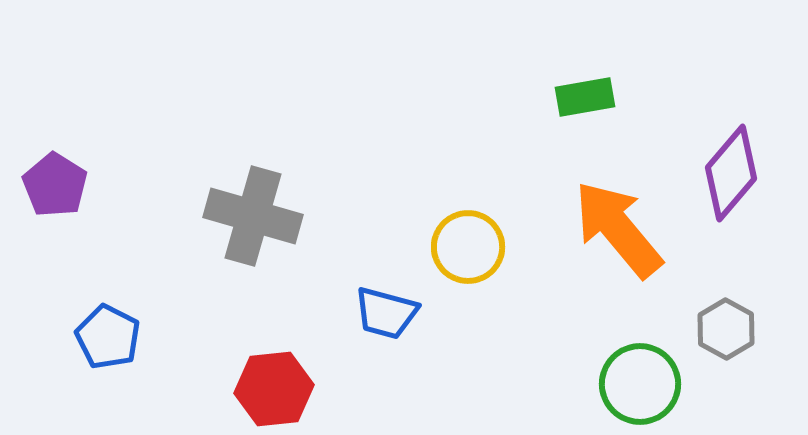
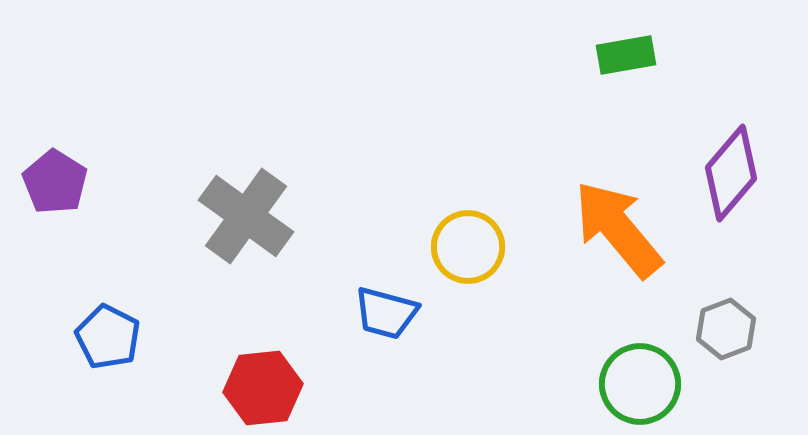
green rectangle: moved 41 px right, 42 px up
purple pentagon: moved 3 px up
gray cross: moved 7 px left; rotated 20 degrees clockwise
gray hexagon: rotated 10 degrees clockwise
red hexagon: moved 11 px left, 1 px up
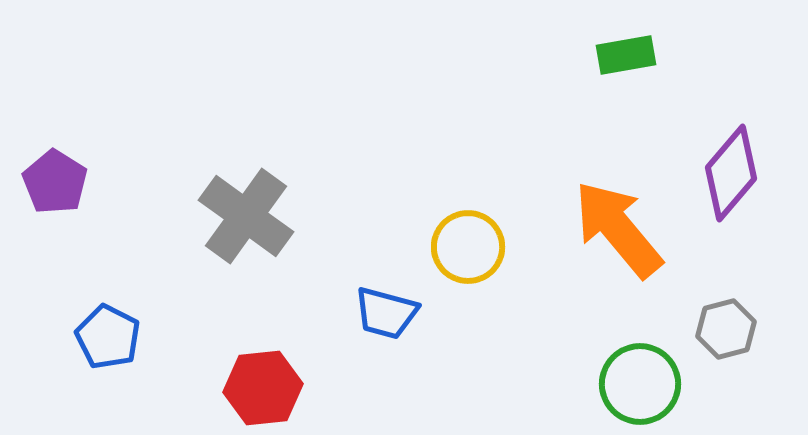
gray hexagon: rotated 6 degrees clockwise
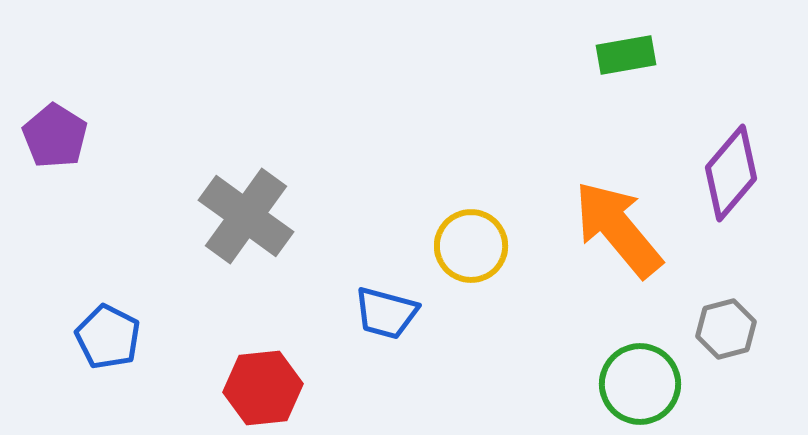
purple pentagon: moved 46 px up
yellow circle: moved 3 px right, 1 px up
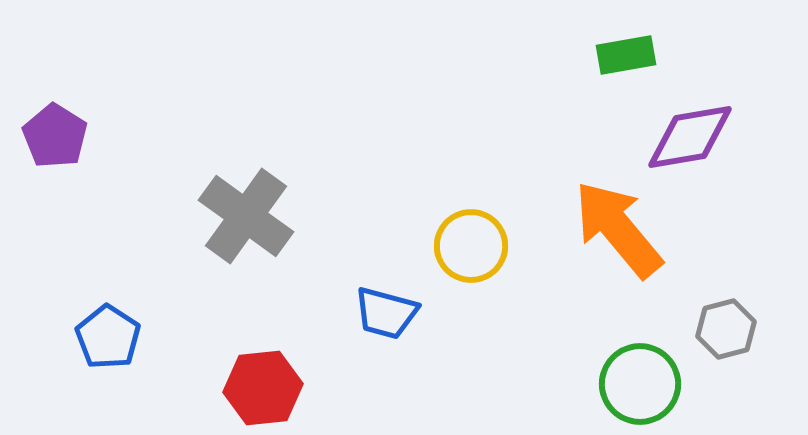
purple diamond: moved 41 px left, 36 px up; rotated 40 degrees clockwise
blue pentagon: rotated 6 degrees clockwise
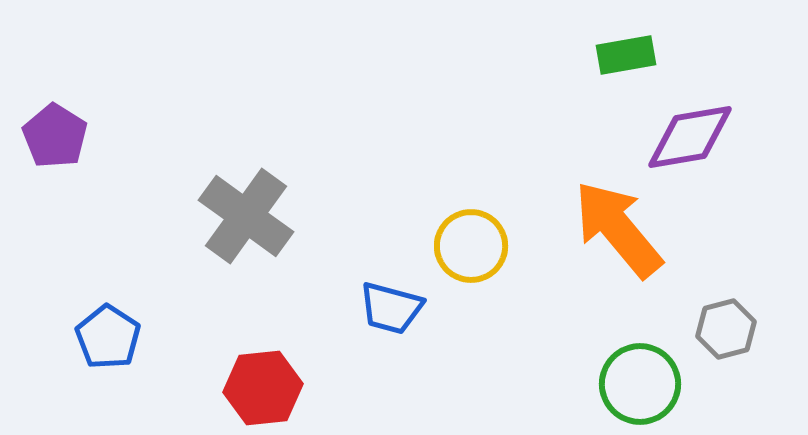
blue trapezoid: moved 5 px right, 5 px up
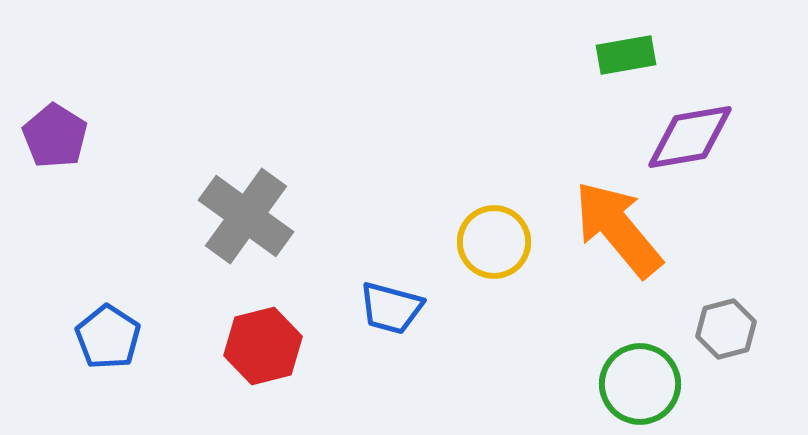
yellow circle: moved 23 px right, 4 px up
red hexagon: moved 42 px up; rotated 8 degrees counterclockwise
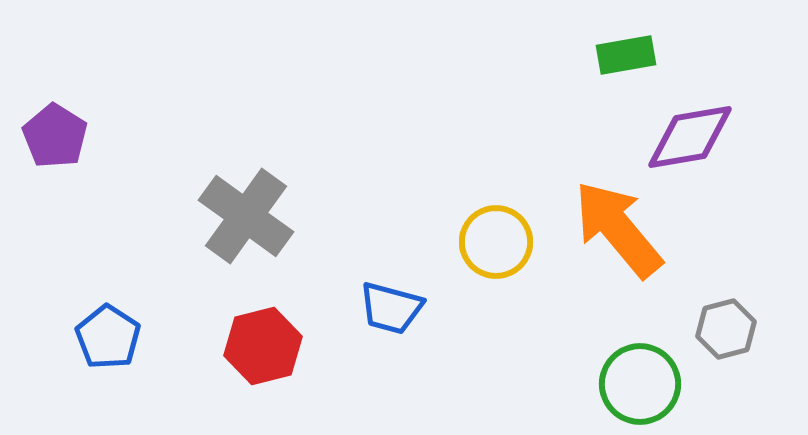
yellow circle: moved 2 px right
